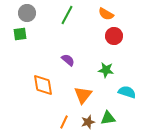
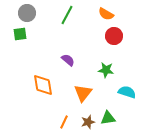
orange triangle: moved 2 px up
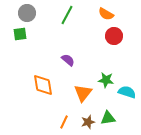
green star: moved 10 px down
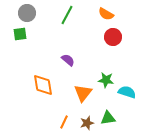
red circle: moved 1 px left, 1 px down
brown star: moved 1 px left, 1 px down
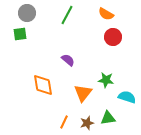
cyan semicircle: moved 5 px down
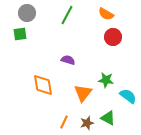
purple semicircle: rotated 24 degrees counterclockwise
cyan semicircle: moved 1 px right, 1 px up; rotated 18 degrees clockwise
green triangle: rotated 35 degrees clockwise
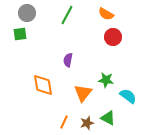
purple semicircle: rotated 96 degrees counterclockwise
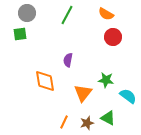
orange diamond: moved 2 px right, 4 px up
